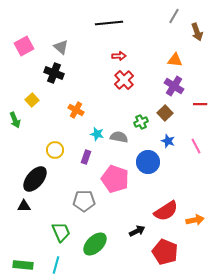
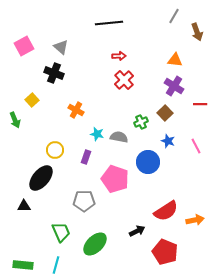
black ellipse: moved 6 px right, 1 px up
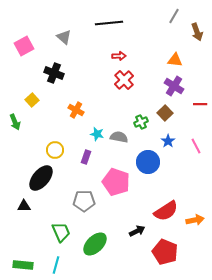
gray triangle: moved 3 px right, 10 px up
green arrow: moved 2 px down
blue star: rotated 16 degrees clockwise
pink pentagon: moved 1 px right, 3 px down
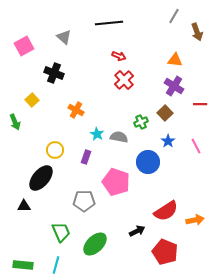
red arrow: rotated 24 degrees clockwise
cyan star: rotated 16 degrees clockwise
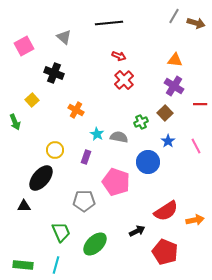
brown arrow: moved 1 px left, 9 px up; rotated 54 degrees counterclockwise
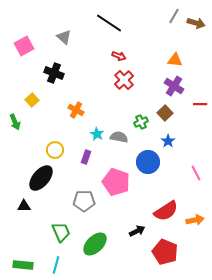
black line: rotated 40 degrees clockwise
pink line: moved 27 px down
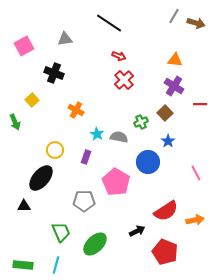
gray triangle: moved 1 px right, 2 px down; rotated 49 degrees counterclockwise
pink pentagon: rotated 12 degrees clockwise
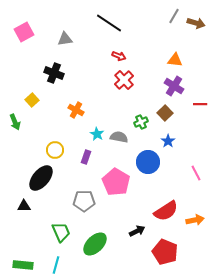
pink square: moved 14 px up
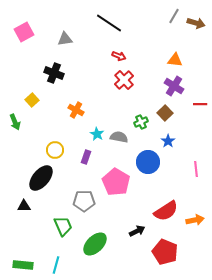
pink line: moved 4 px up; rotated 21 degrees clockwise
green trapezoid: moved 2 px right, 6 px up
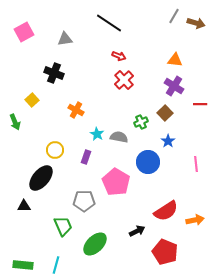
pink line: moved 5 px up
